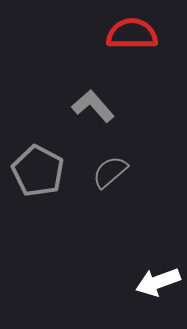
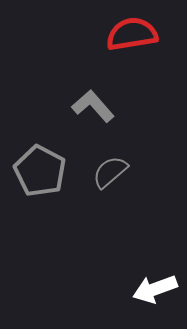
red semicircle: rotated 9 degrees counterclockwise
gray pentagon: moved 2 px right
white arrow: moved 3 px left, 7 px down
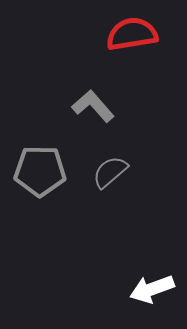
gray pentagon: rotated 27 degrees counterclockwise
white arrow: moved 3 px left
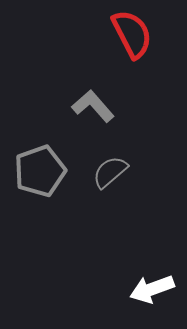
red semicircle: rotated 72 degrees clockwise
gray pentagon: rotated 21 degrees counterclockwise
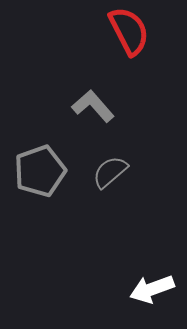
red semicircle: moved 3 px left, 3 px up
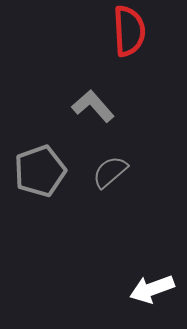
red semicircle: rotated 24 degrees clockwise
